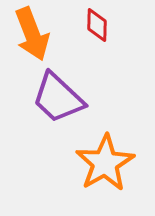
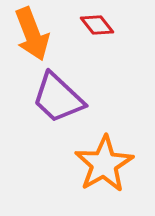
red diamond: rotated 40 degrees counterclockwise
orange star: moved 1 px left, 1 px down
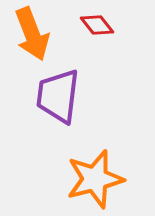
purple trapezoid: moved 2 px up; rotated 54 degrees clockwise
orange star: moved 9 px left, 15 px down; rotated 16 degrees clockwise
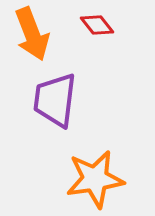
purple trapezoid: moved 3 px left, 4 px down
orange star: rotated 6 degrees clockwise
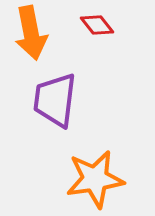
orange arrow: moved 1 px left, 1 px up; rotated 10 degrees clockwise
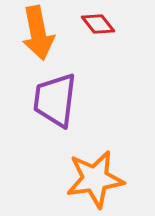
red diamond: moved 1 px right, 1 px up
orange arrow: moved 7 px right
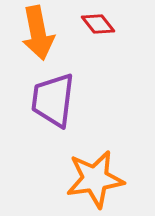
purple trapezoid: moved 2 px left
